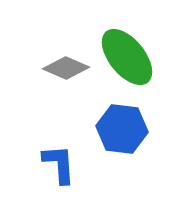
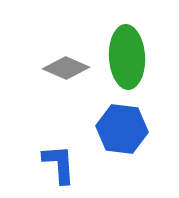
green ellipse: rotated 36 degrees clockwise
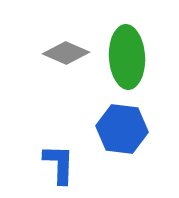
gray diamond: moved 15 px up
blue L-shape: rotated 6 degrees clockwise
